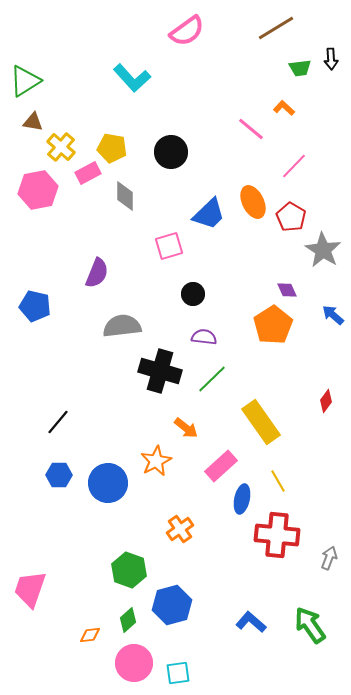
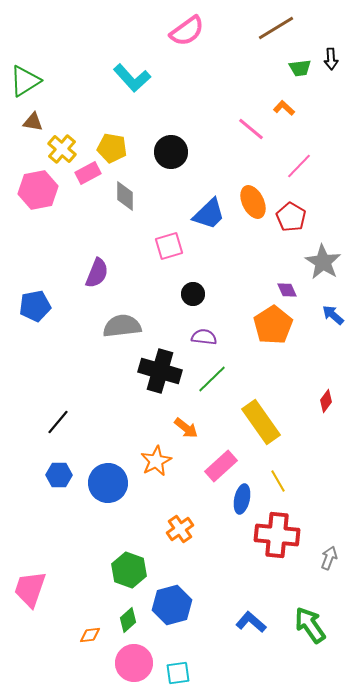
yellow cross at (61, 147): moved 1 px right, 2 px down
pink line at (294, 166): moved 5 px right
gray star at (323, 250): moved 12 px down
blue pentagon at (35, 306): rotated 24 degrees counterclockwise
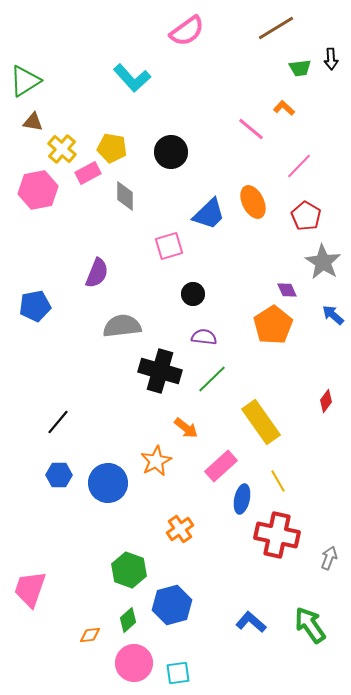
red pentagon at (291, 217): moved 15 px right, 1 px up
red cross at (277, 535): rotated 6 degrees clockwise
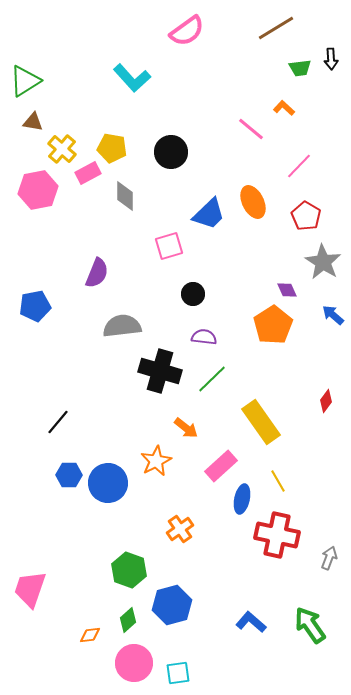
blue hexagon at (59, 475): moved 10 px right
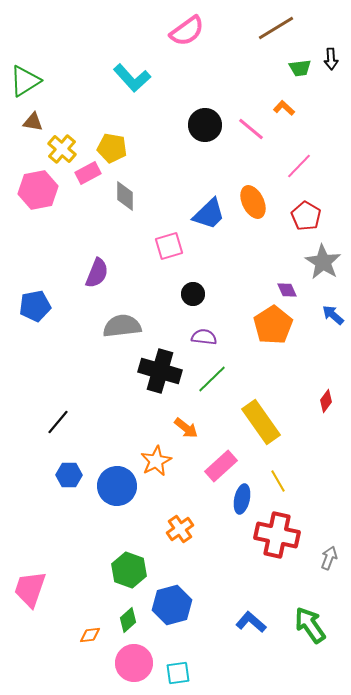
black circle at (171, 152): moved 34 px right, 27 px up
blue circle at (108, 483): moved 9 px right, 3 px down
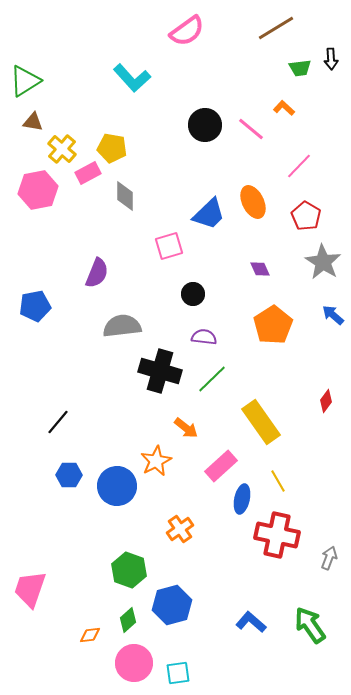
purple diamond at (287, 290): moved 27 px left, 21 px up
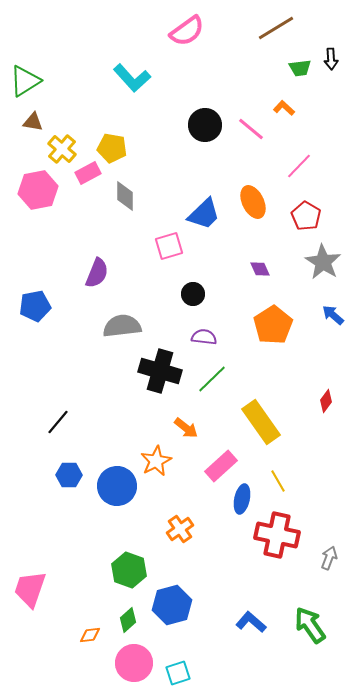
blue trapezoid at (209, 214): moved 5 px left
cyan square at (178, 673): rotated 10 degrees counterclockwise
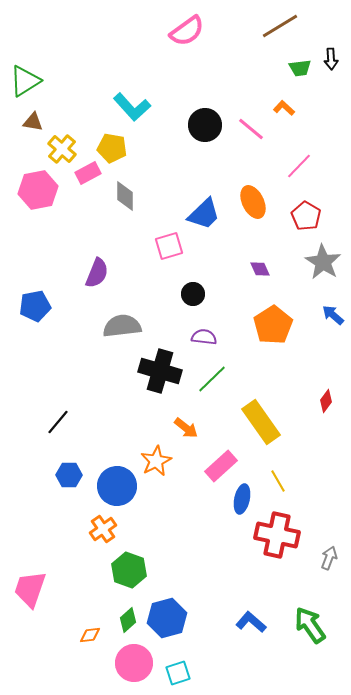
brown line at (276, 28): moved 4 px right, 2 px up
cyan L-shape at (132, 78): moved 29 px down
orange cross at (180, 529): moved 77 px left
blue hexagon at (172, 605): moved 5 px left, 13 px down
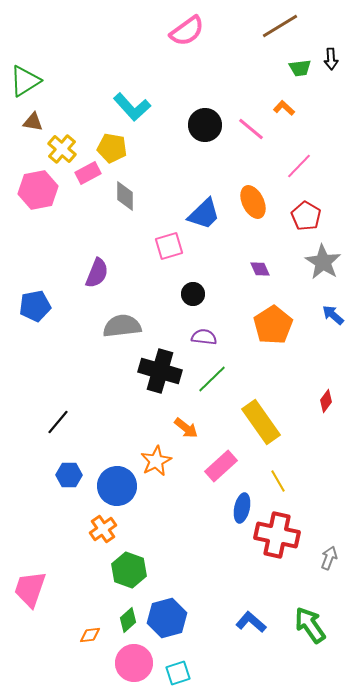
blue ellipse at (242, 499): moved 9 px down
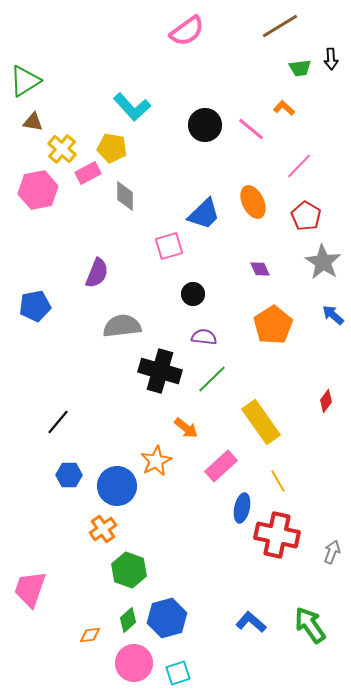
gray arrow at (329, 558): moved 3 px right, 6 px up
